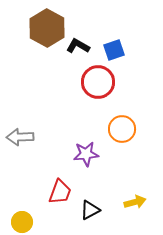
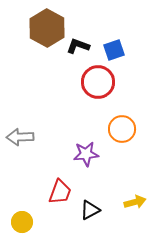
black L-shape: rotated 10 degrees counterclockwise
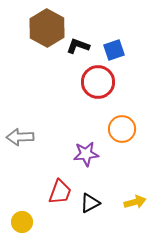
black triangle: moved 7 px up
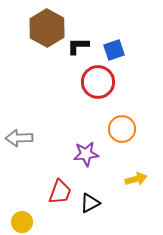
black L-shape: rotated 20 degrees counterclockwise
gray arrow: moved 1 px left, 1 px down
yellow arrow: moved 1 px right, 23 px up
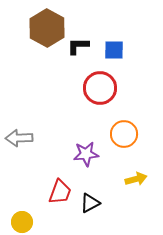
blue square: rotated 20 degrees clockwise
red circle: moved 2 px right, 6 px down
orange circle: moved 2 px right, 5 px down
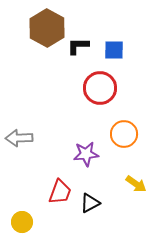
yellow arrow: moved 5 px down; rotated 50 degrees clockwise
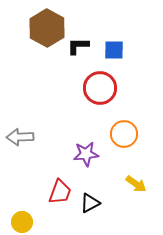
gray arrow: moved 1 px right, 1 px up
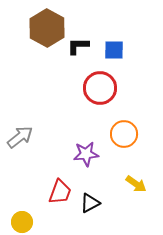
gray arrow: rotated 144 degrees clockwise
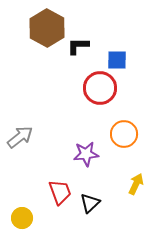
blue square: moved 3 px right, 10 px down
yellow arrow: rotated 100 degrees counterclockwise
red trapezoid: rotated 40 degrees counterclockwise
black triangle: rotated 15 degrees counterclockwise
yellow circle: moved 4 px up
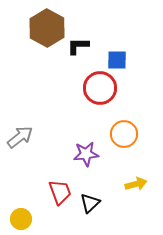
yellow arrow: rotated 50 degrees clockwise
yellow circle: moved 1 px left, 1 px down
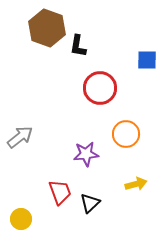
brown hexagon: rotated 9 degrees counterclockwise
black L-shape: rotated 80 degrees counterclockwise
blue square: moved 30 px right
orange circle: moved 2 px right
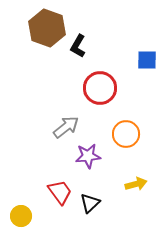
black L-shape: rotated 20 degrees clockwise
gray arrow: moved 46 px right, 10 px up
purple star: moved 2 px right, 2 px down
red trapezoid: rotated 16 degrees counterclockwise
yellow circle: moved 3 px up
